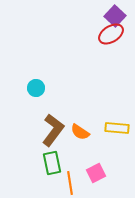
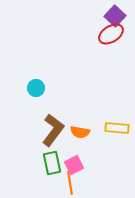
orange semicircle: rotated 24 degrees counterclockwise
pink square: moved 22 px left, 8 px up
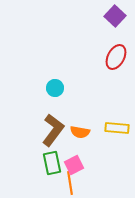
red ellipse: moved 5 px right, 23 px down; rotated 30 degrees counterclockwise
cyan circle: moved 19 px right
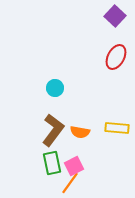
pink square: moved 1 px down
orange line: rotated 45 degrees clockwise
